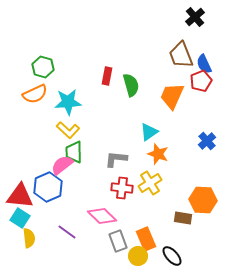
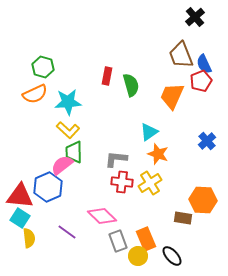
red cross: moved 6 px up
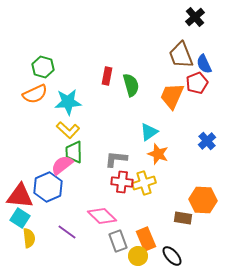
red pentagon: moved 4 px left, 2 px down
yellow cross: moved 6 px left; rotated 15 degrees clockwise
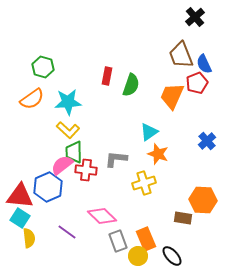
green semicircle: rotated 35 degrees clockwise
orange semicircle: moved 3 px left, 5 px down; rotated 10 degrees counterclockwise
red cross: moved 36 px left, 12 px up
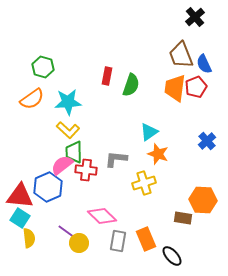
red pentagon: moved 1 px left, 4 px down
orange trapezoid: moved 3 px right, 8 px up; rotated 16 degrees counterclockwise
gray rectangle: rotated 30 degrees clockwise
yellow circle: moved 59 px left, 13 px up
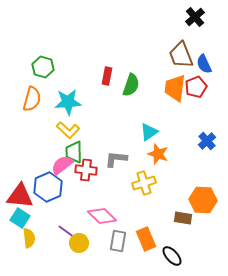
orange semicircle: rotated 40 degrees counterclockwise
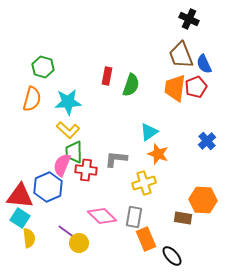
black cross: moved 6 px left, 2 px down; rotated 24 degrees counterclockwise
pink semicircle: rotated 30 degrees counterclockwise
gray rectangle: moved 16 px right, 24 px up
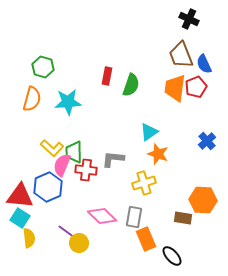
yellow L-shape: moved 16 px left, 18 px down
gray L-shape: moved 3 px left
